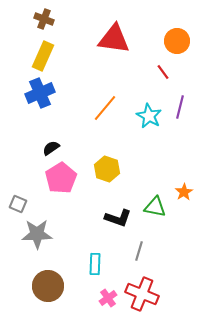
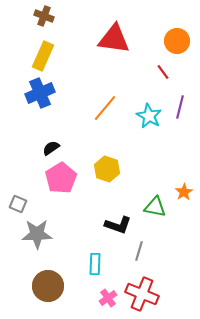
brown cross: moved 3 px up
black L-shape: moved 7 px down
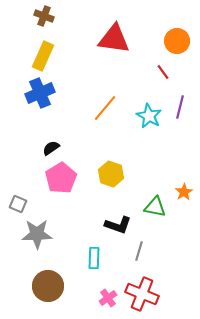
yellow hexagon: moved 4 px right, 5 px down
cyan rectangle: moved 1 px left, 6 px up
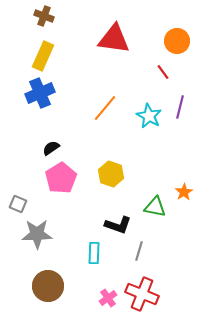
cyan rectangle: moved 5 px up
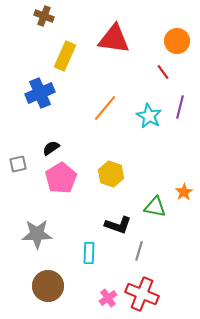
yellow rectangle: moved 22 px right
gray square: moved 40 px up; rotated 36 degrees counterclockwise
cyan rectangle: moved 5 px left
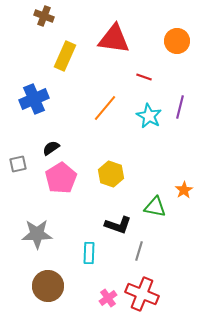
red line: moved 19 px left, 5 px down; rotated 35 degrees counterclockwise
blue cross: moved 6 px left, 6 px down
orange star: moved 2 px up
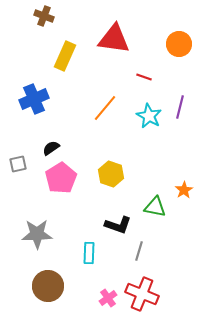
orange circle: moved 2 px right, 3 px down
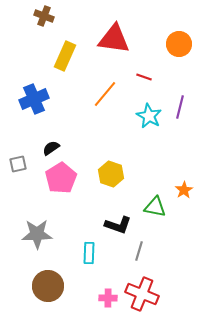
orange line: moved 14 px up
pink cross: rotated 36 degrees clockwise
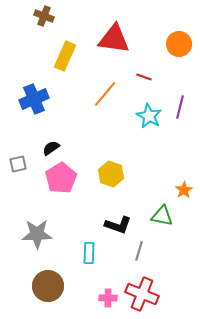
green triangle: moved 7 px right, 9 px down
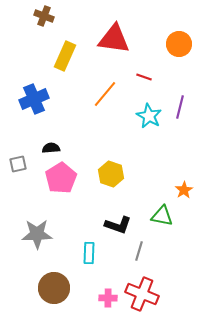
black semicircle: rotated 30 degrees clockwise
brown circle: moved 6 px right, 2 px down
